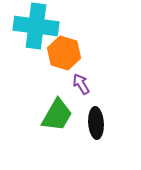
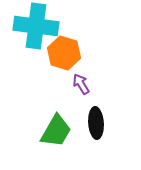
green trapezoid: moved 1 px left, 16 px down
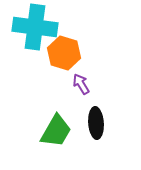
cyan cross: moved 1 px left, 1 px down
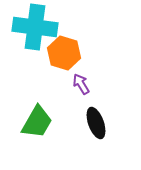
black ellipse: rotated 16 degrees counterclockwise
green trapezoid: moved 19 px left, 9 px up
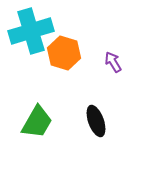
cyan cross: moved 4 px left, 4 px down; rotated 24 degrees counterclockwise
purple arrow: moved 32 px right, 22 px up
black ellipse: moved 2 px up
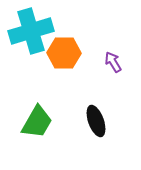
orange hexagon: rotated 16 degrees counterclockwise
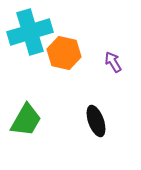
cyan cross: moved 1 px left, 1 px down
orange hexagon: rotated 12 degrees clockwise
green trapezoid: moved 11 px left, 2 px up
